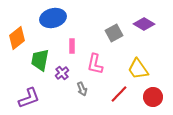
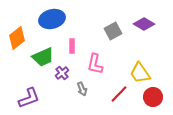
blue ellipse: moved 1 px left, 1 px down
gray square: moved 1 px left, 2 px up
green trapezoid: moved 3 px right, 3 px up; rotated 125 degrees counterclockwise
yellow trapezoid: moved 2 px right, 4 px down
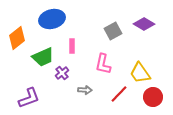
pink L-shape: moved 8 px right
gray arrow: moved 3 px right, 1 px down; rotated 64 degrees counterclockwise
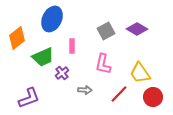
blue ellipse: rotated 50 degrees counterclockwise
purple diamond: moved 7 px left, 5 px down
gray square: moved 7 px left
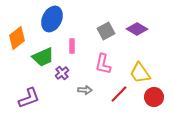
red circle: moved 1 px right
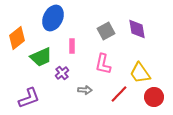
blue ellipse: moved 1 px right, 1 px up
purple diamond: rotated 50 degrees clockwise
green trapezoid: moved 2 px left
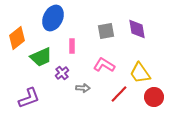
gray square: rotated 18 degrees clockwise
pink L-shape: moved 1 px right, 1 px down; rotated 110 degrees clockwise
gray arrow: moved 2 px left, 2 px up
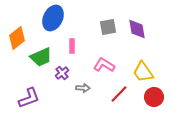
gray square: moved 2 px right, 4 px up
yellow trapezoid: moved 3 px right, 1 px up
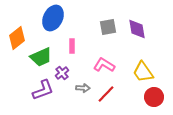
red line: moved 13 px left
purple L-shape: moved 14 px right, 8 px up
